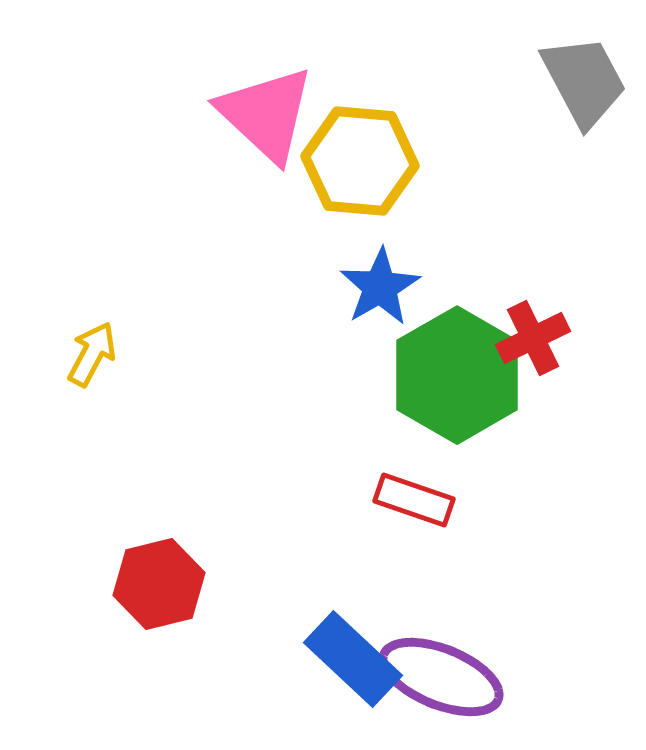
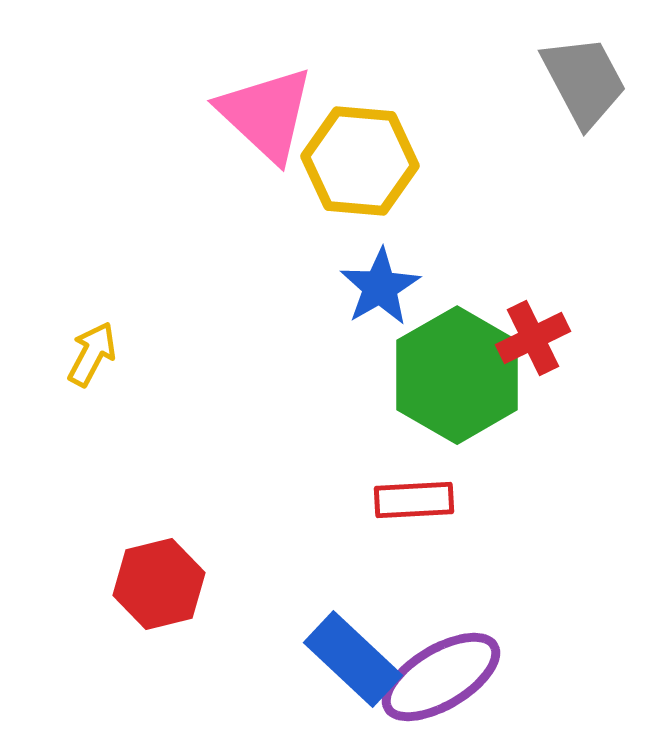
red rectangle: rotated 22 degrees counterclockwise
purple ellipse: rotated 53 degrees counterclockwise
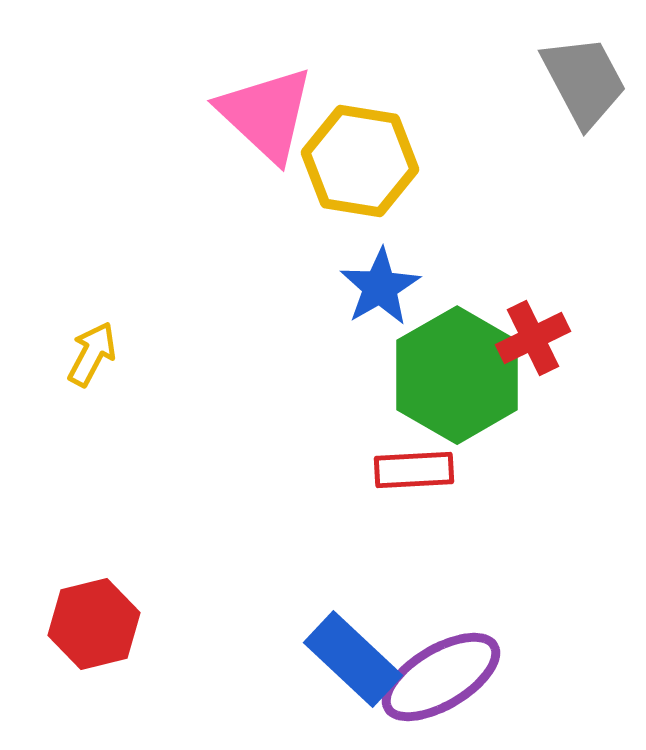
yellow hexagon: rotated 4 degrees clockwise
red rectangle: moved 30 px up
red hexagon: moved 65 px left, 40 px down
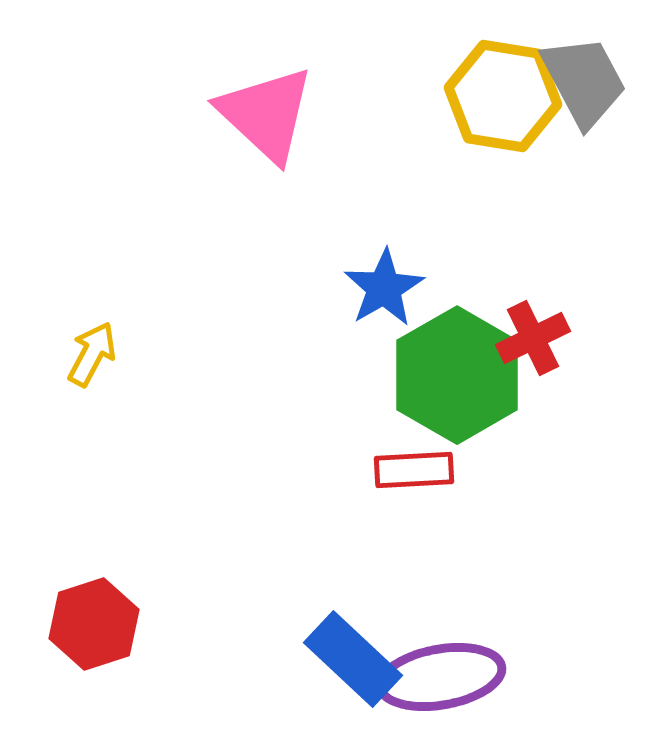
yellow hexagon: moved 143 px right, 65 px up
blue star: moved 4 px right, 1 px down
red hexagon: rotated 4 degrees counterclockwise
purple ellipse: rotated 21 degrees clockwise
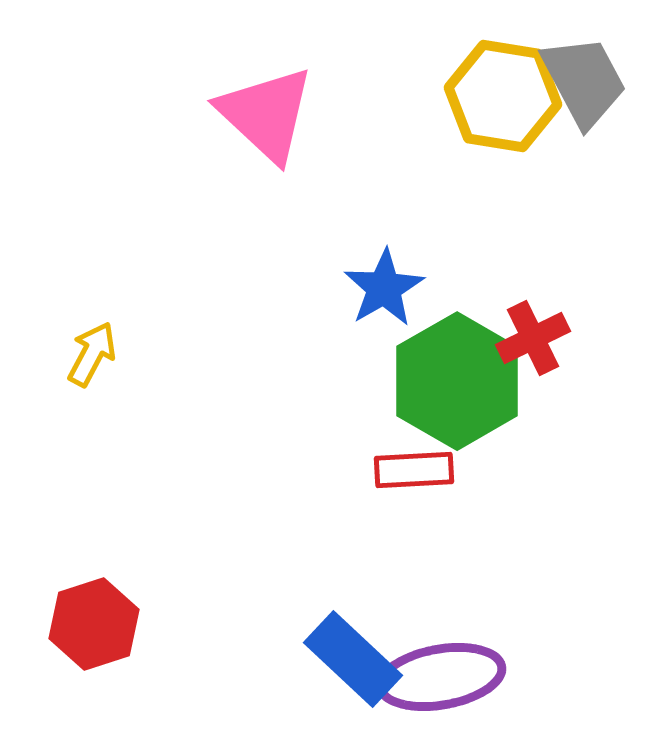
green hexagon: moved 6 px down
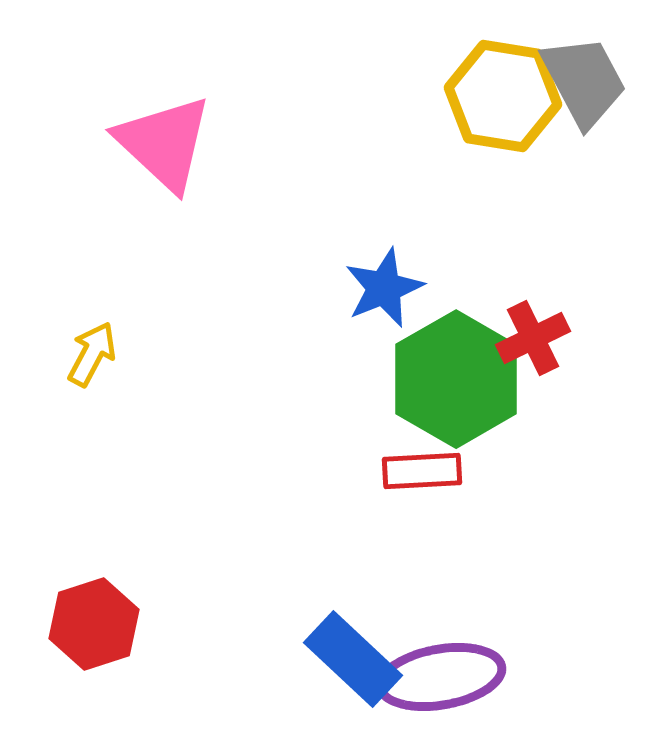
pink triangle: moved 102 px left, 29 px down
blue star: rotated 8 degrees clockwise
green hexagon: moved 1 px left, 2 px up
red rectangle: moved 8 px right, 1 px down
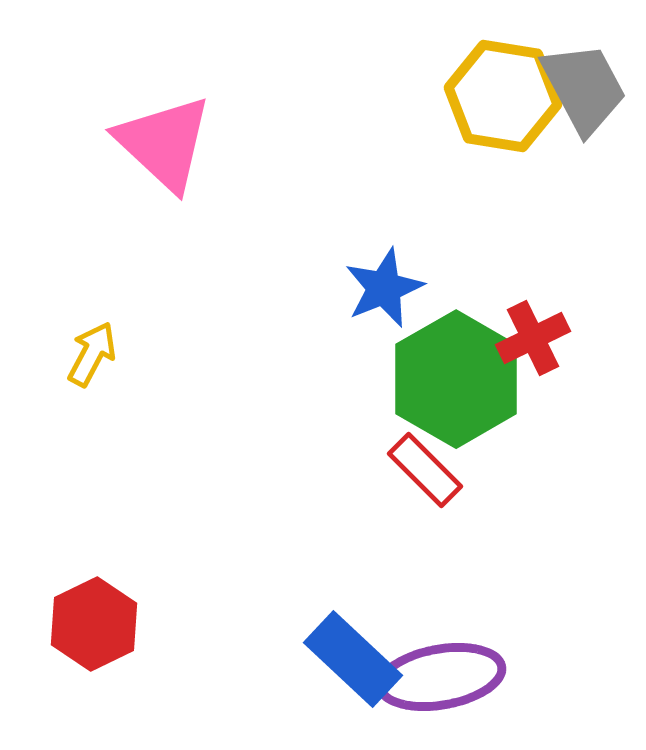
gray trapezoid: moved 7 px down
red rectangle: moved 3 px right, 1 px up; rotated 48 degrees clockwise
red hexagon: rotated 8 degrees counterclockwise
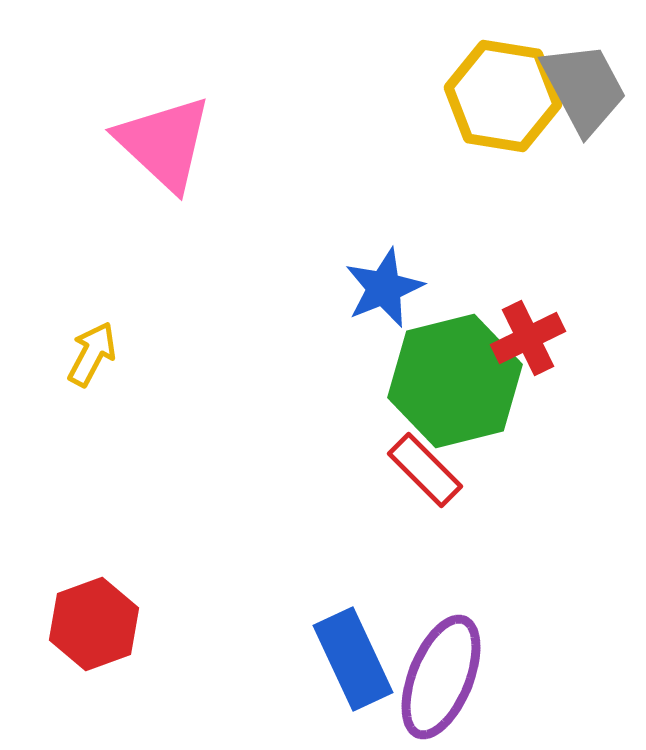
red cross: moved 5 px left
green hexagon: moved 1 px left, 2 px down; rotated 16 degrees clockwise
red hexagon: rotated 6 degrees clockwise
blue rectangle: rotated 22 degrees clockwise
purple ellipse: rotated 58 degrees counterclockwise
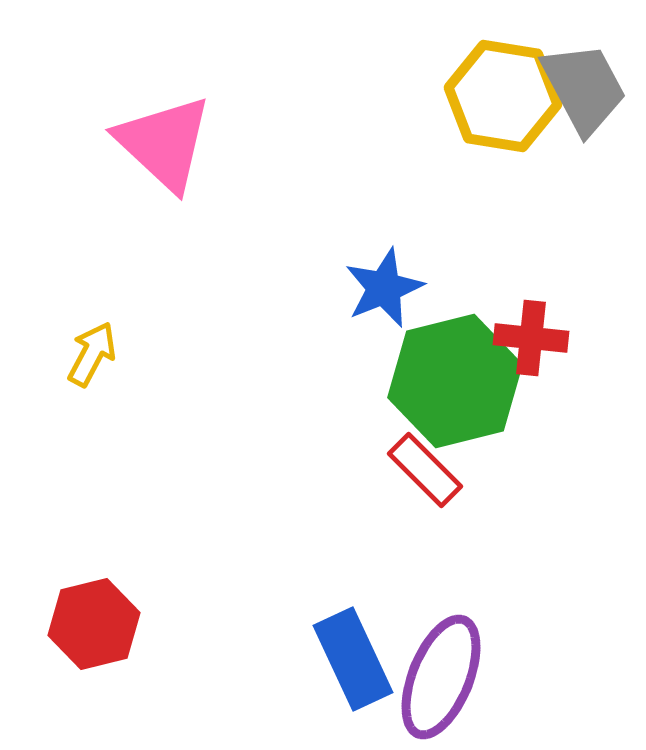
red cross: moved 3 px right; rotated 32 degrees clockwise
red hexagon: rotated 6 degrees clockwise
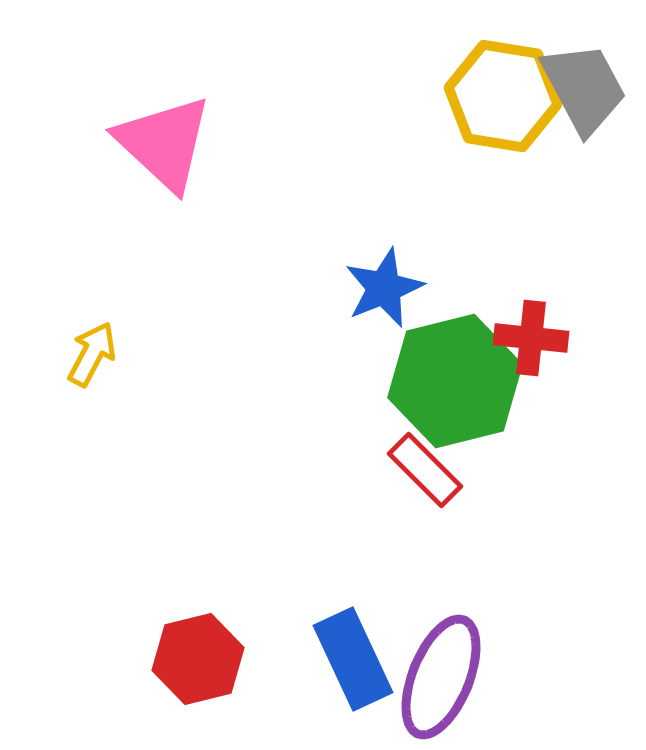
red hexagon: moved 104 px right, 35 px down
